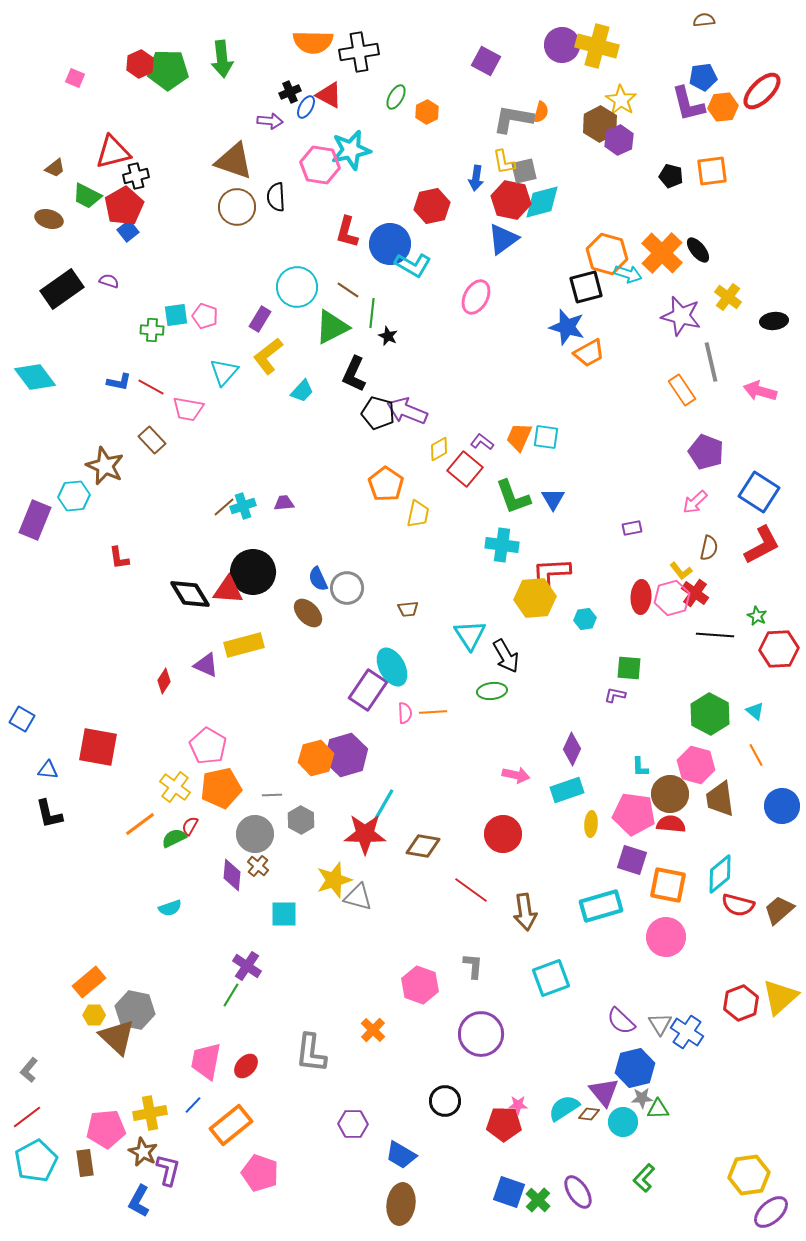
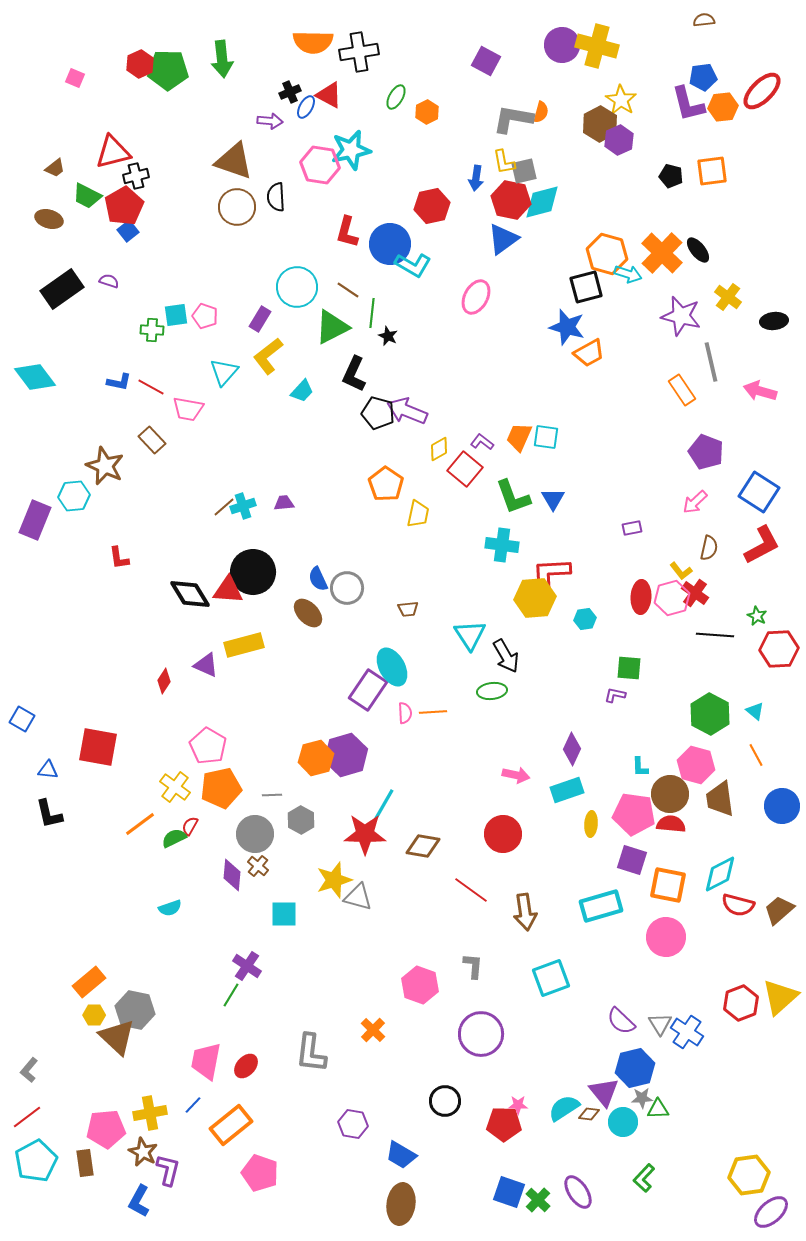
cyan diamond at (720, 874): rotated 12 degrees clockwise
purple hexagon at (353, 1124): rotated 8 degrees clockwise
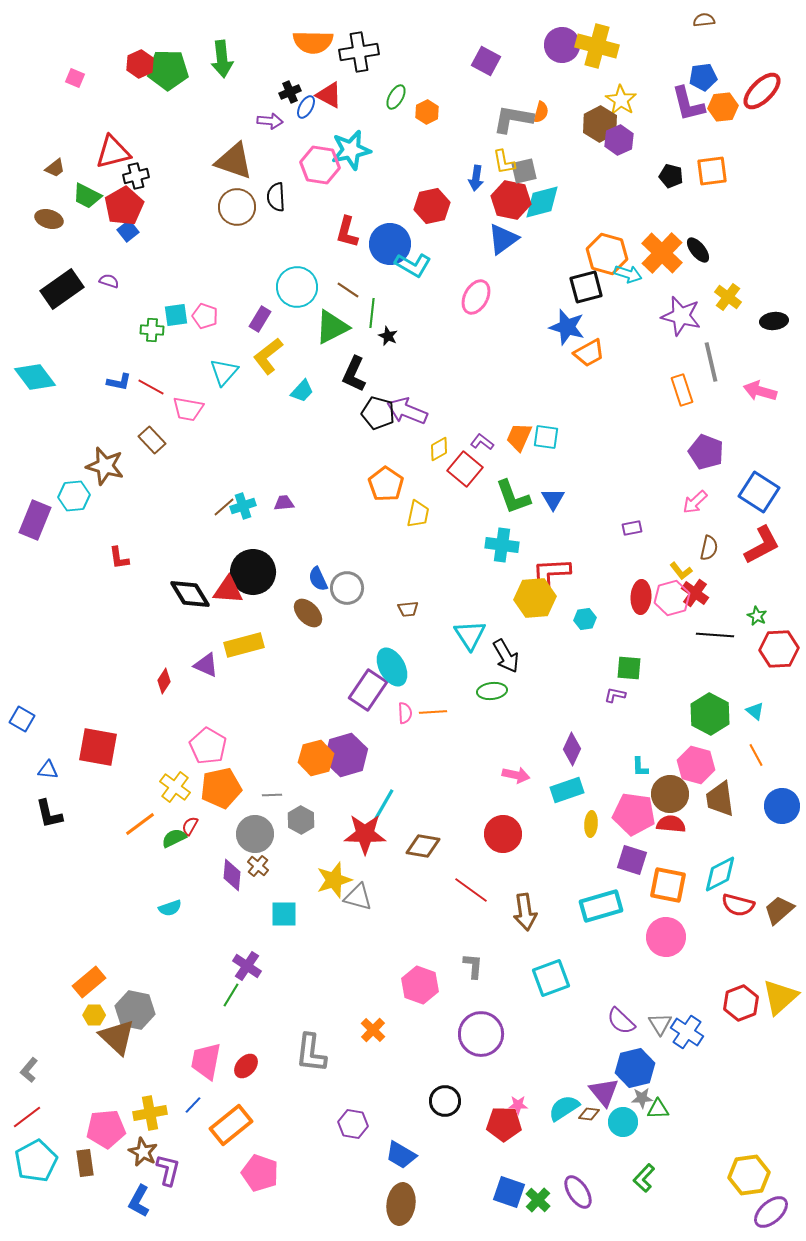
orange rectangle at (682, 390): rotated 16 degrees clockwise
brown star at (105, 466): rotated 9 degrees counterclockwise
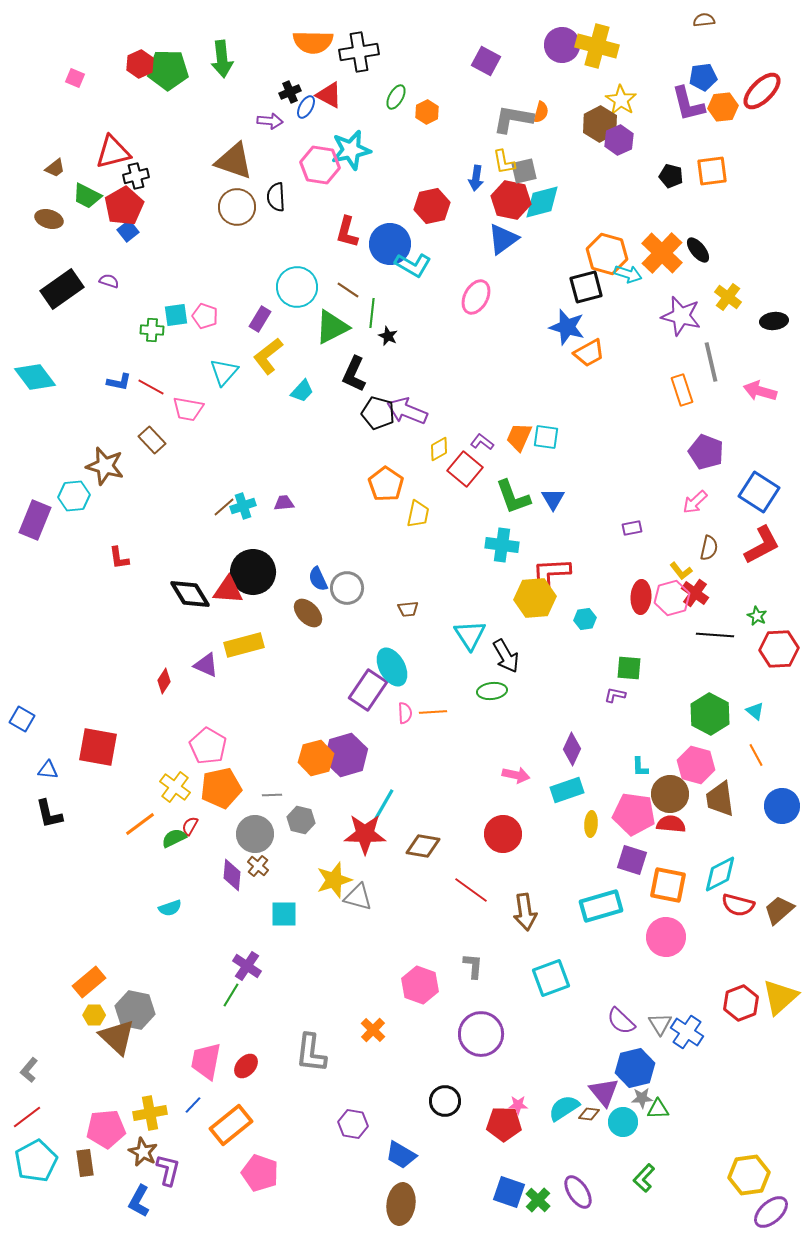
gray hexagon at (301, 820): rotated 16 degrees counterclockwise
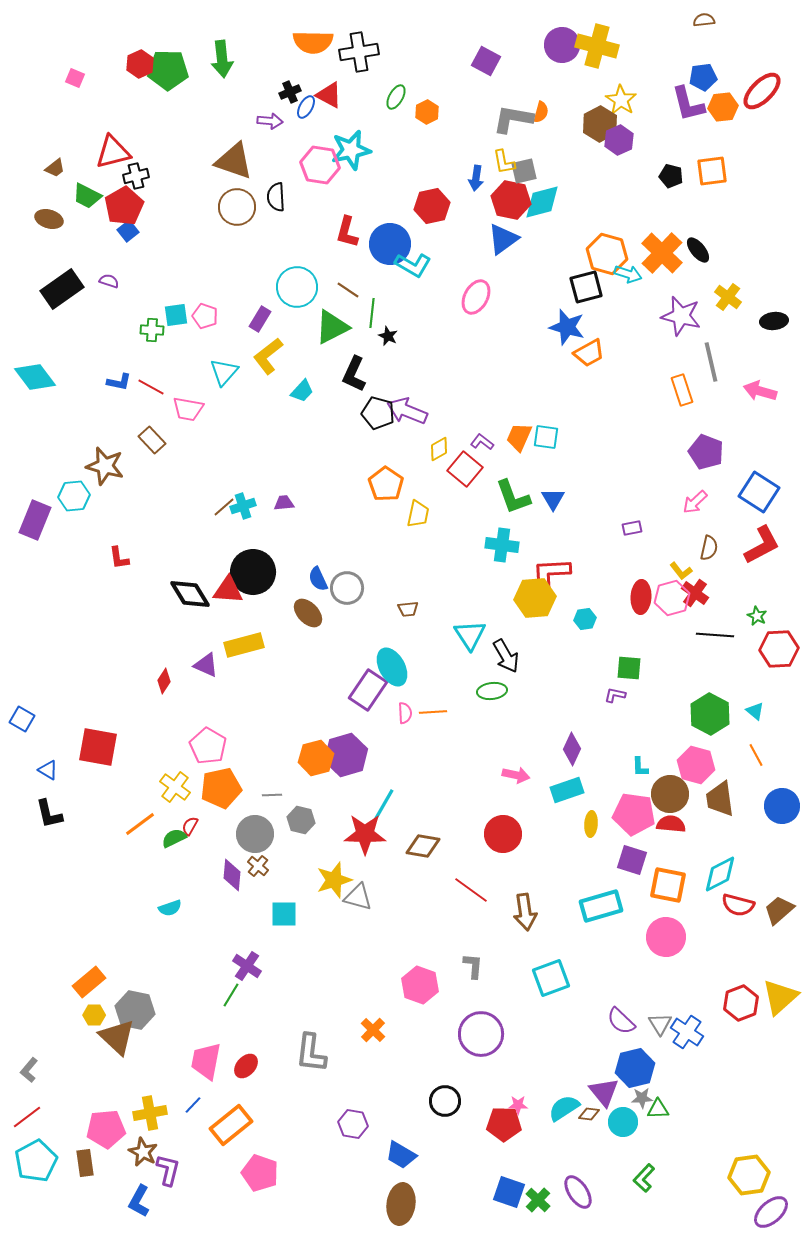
blue triangle at (48, 770): rotated 25 degrees clockwise
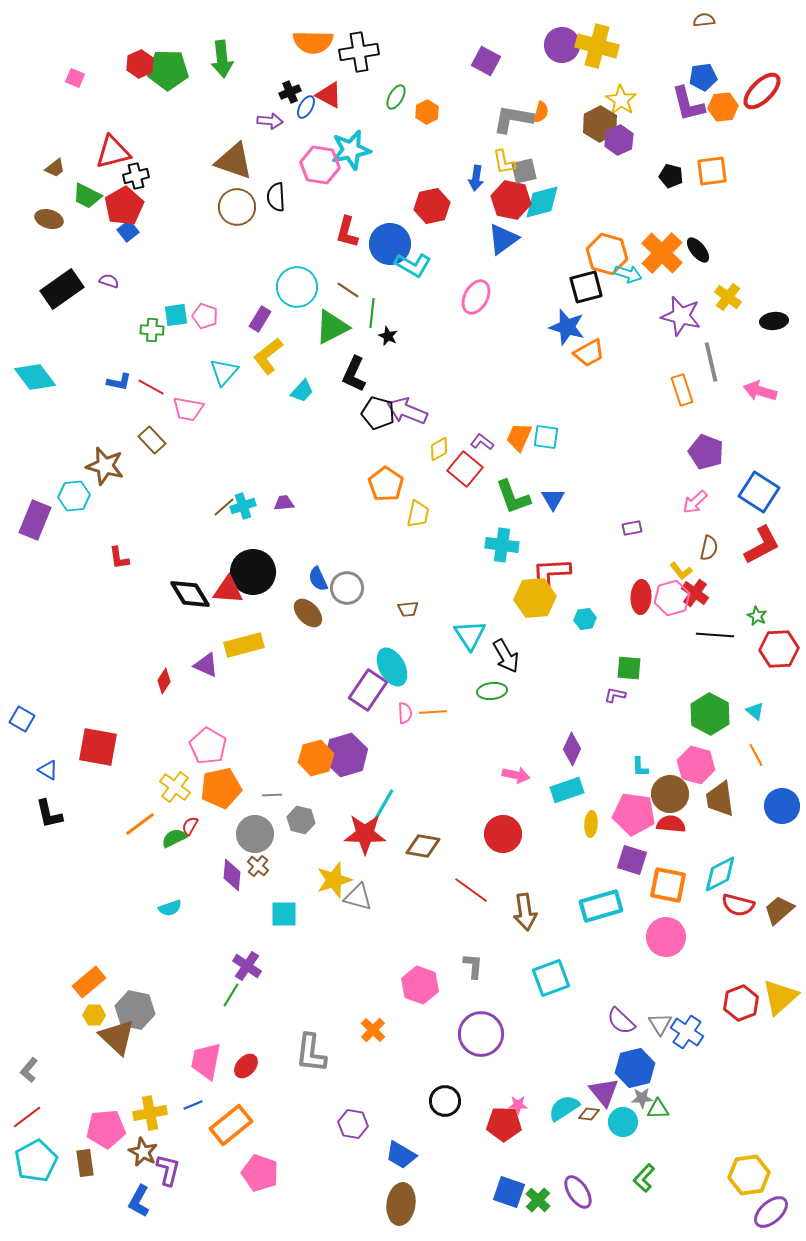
blue line at (193, 1105): rotated 24 degrees clockwise
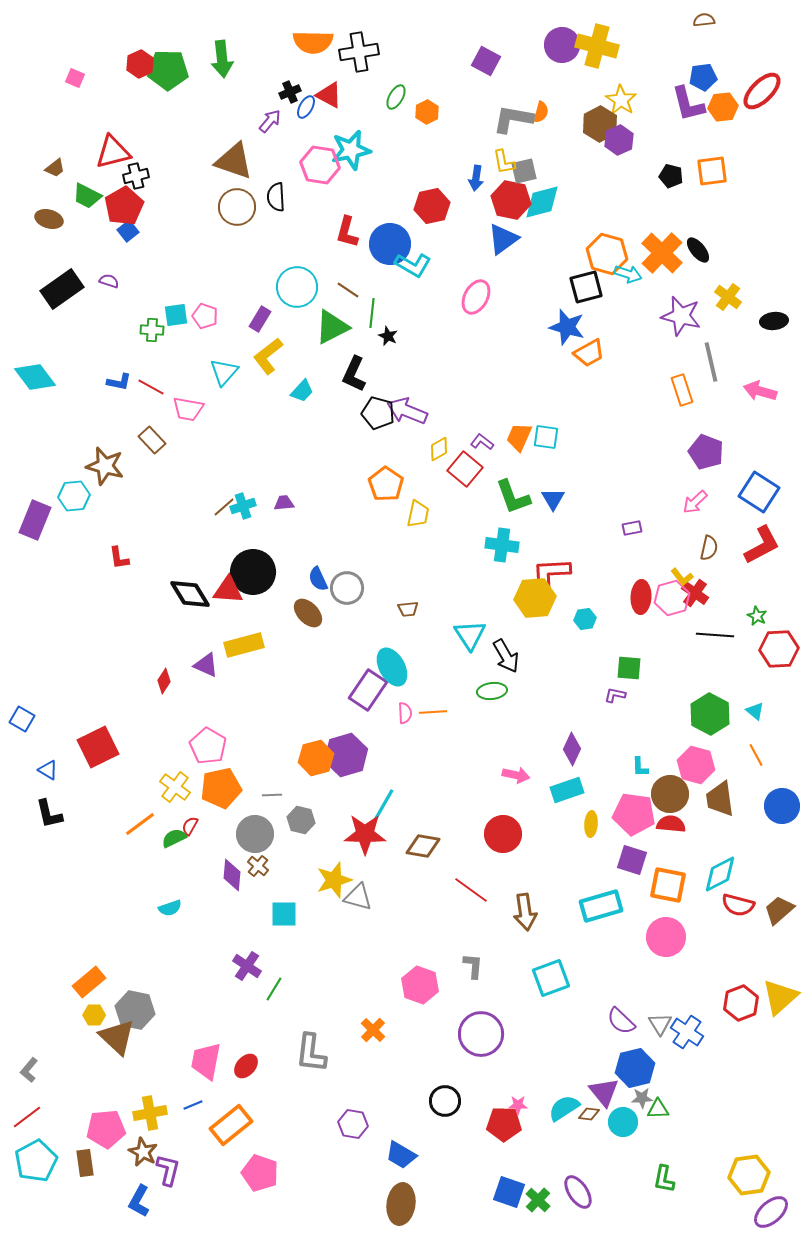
purple arrow at (270, 121): rotated 55 degrees counterclockwise
yellow L-shape at (681, 571): moved 1 px right, 6 px down
red square at (98, 747): rotated 36 degrees counterclockwise
green line at (231, 995): moved 43 px right, 6 px up
green L-shape at (644, 1178): moved 20 px right, 1 px down; rotated 32 degrees counterclockwise
